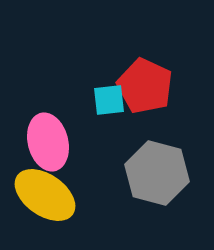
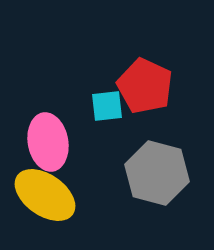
cyan square: moved 2 px left, 6 px down
pink ellipse: rotated 4 degrees clockwise
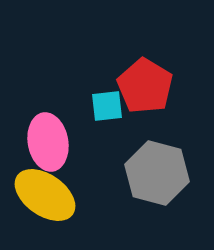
red pentagon: rotated 6 degrees clockwise
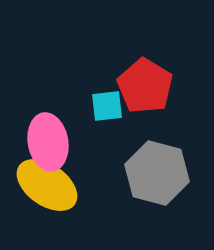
yellow ellipse: moved 2 px right, 10 px up
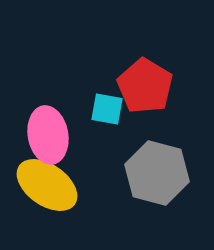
cyan square: moved 3 px down; rotated 16 degrees clockwise
pink ellipse: moved 7 px up
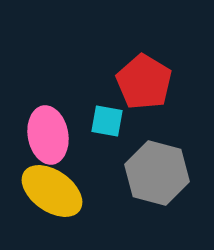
red pentagon: moved 1 px left, 4 px up
cyan square: moved 12 px down
yellow ellipse: moved 5 px right, 6 px down
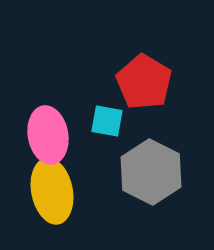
gray hexagon: moved 6 px left, 1 px up; rotated 12 degrees clockwise
yellow ellipse: rotated 44 degrees clockwise
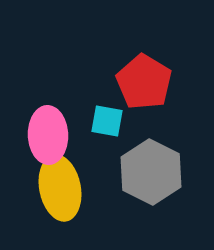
pink ellipse: rotated 8 degrees clockwise
yellow ellipse: moved 8 px right, 3 px up
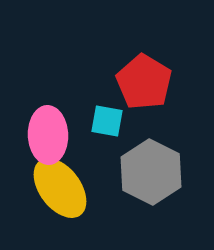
yellow ellipse: rotated 26 degrees counterclockwise
